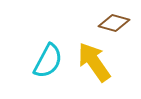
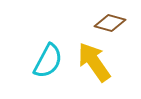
brown diamond: moved 4 px left
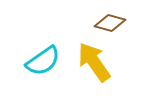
cyan semicircle: moved 5 px left; rotated 27 degrees clockwise
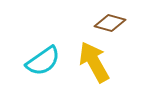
yellow arrow: rotated 6 degrees clockwise
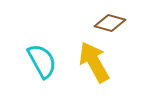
cyan semicircle: moved 1 px left; rotated 84 degrees counterclockwise
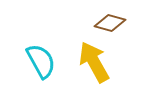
cyan semicircle: moved 1 px left
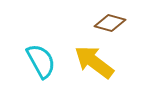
yellow arrow: rotated 24 degrees counterclockwise
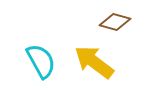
brown diamond: moved 5 px right, 1 px up
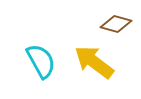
brown diamond: moved 1 px right, 2 px down
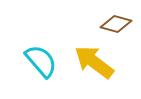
cyan semicircle: rotated 12 degrees counterclockwise
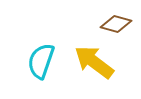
cyan semicircle: rotated 120 degrees counterclockwise
